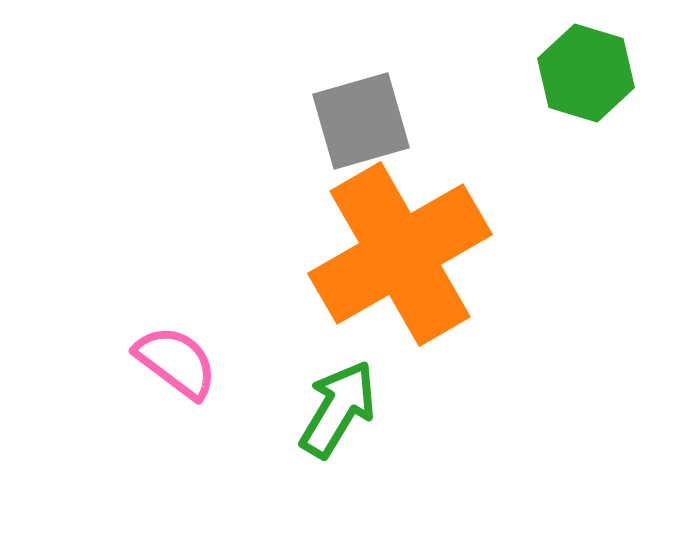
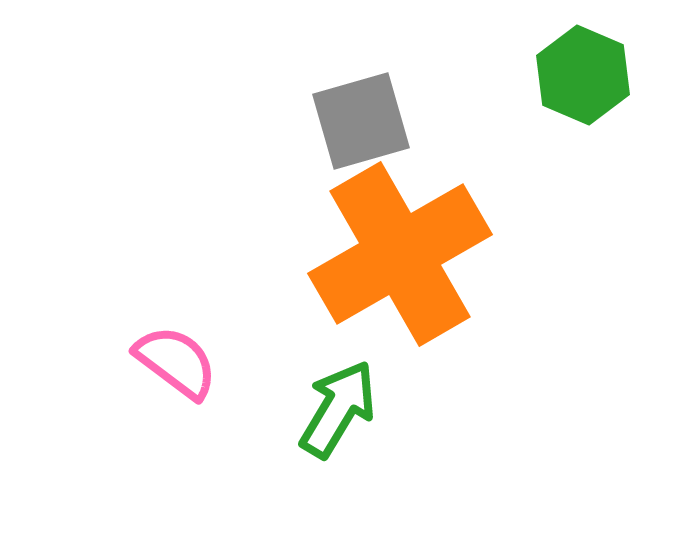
green hexagon: moved 3 px left, 2 px down; rotated 6 degrees clockwise
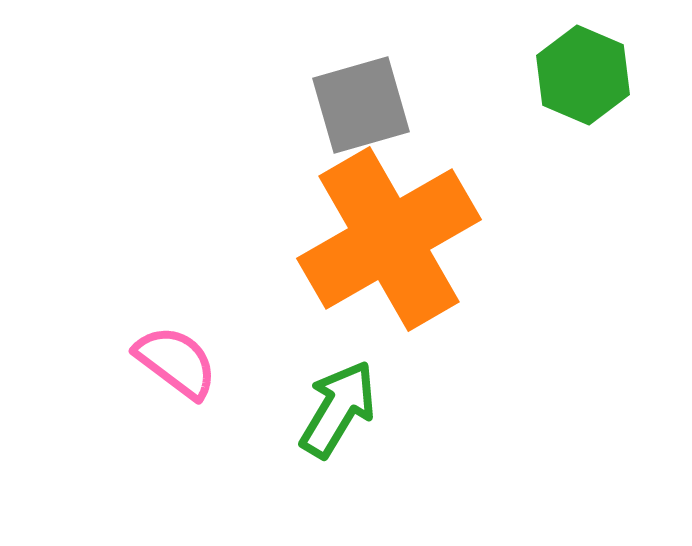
gray square: moved 16 px up
orange cross: moved 11 px left, 15 px up
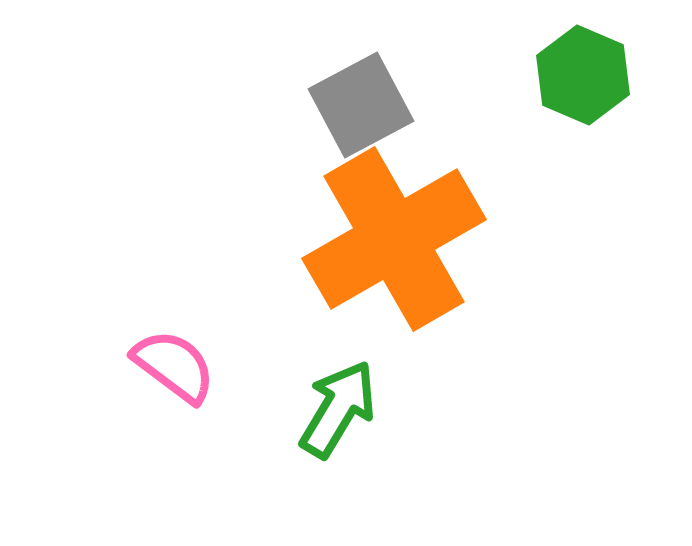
gray square: rotated 12 degrees counterclockwise
orange cross: moved 5 px right
pink semicircle: moved 2 px left, 4 px down
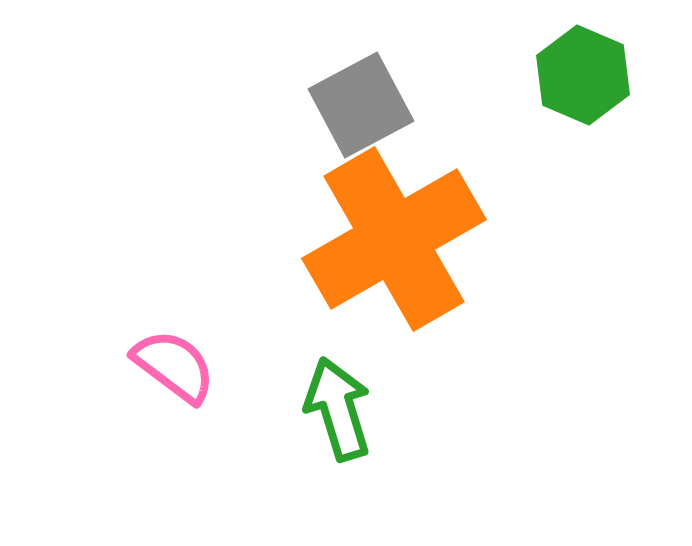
green arrow: rotated 48 degrees counterclockwise
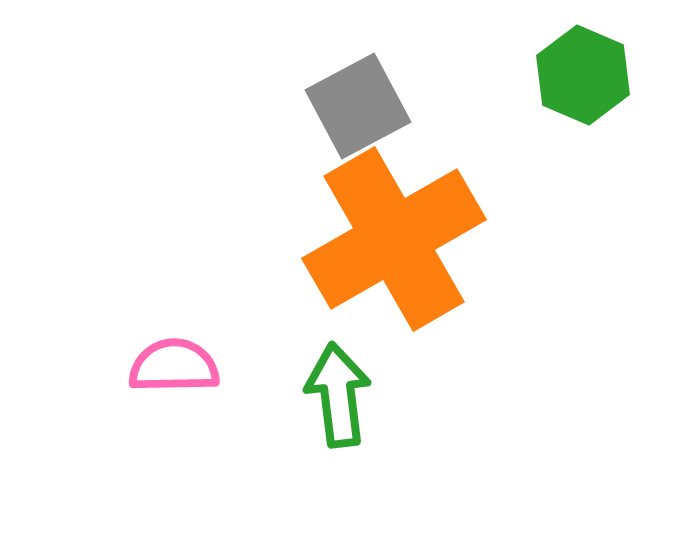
gray square: moved 3 px left, 1 px down
pink semicircle: rotated 38 degrees counterclockwise
green arrow: moved 14 px up; rotated 10 degrees clockwise
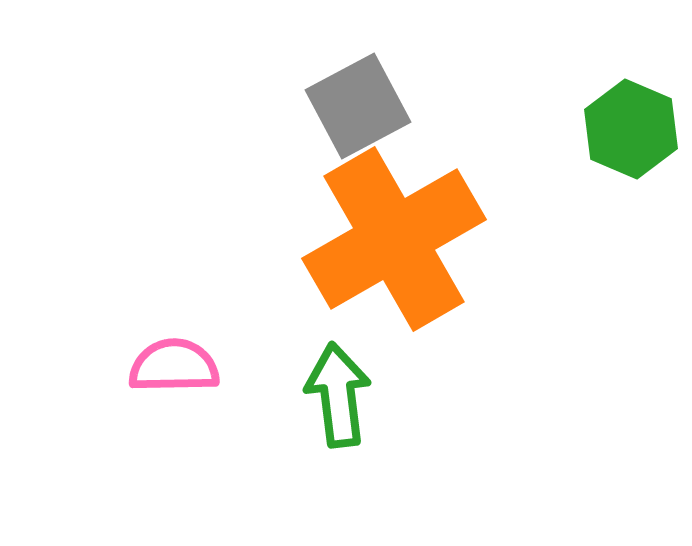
green hexagon: moved 48 px right, 54 px down
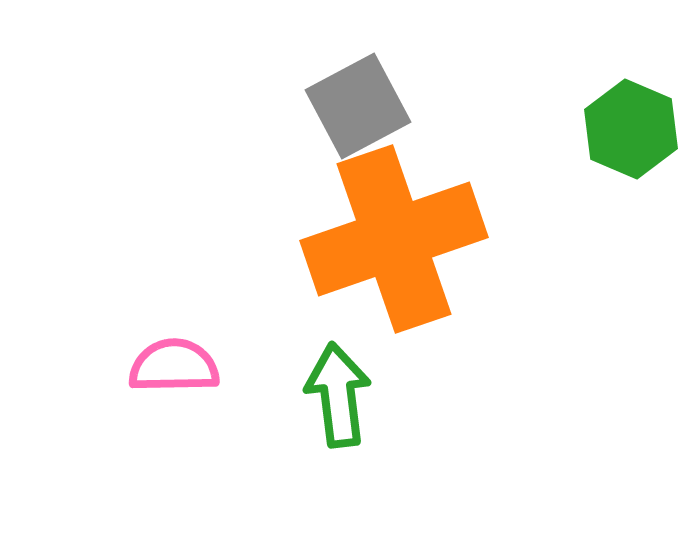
orange cross: rotated 11 degrees clockwise
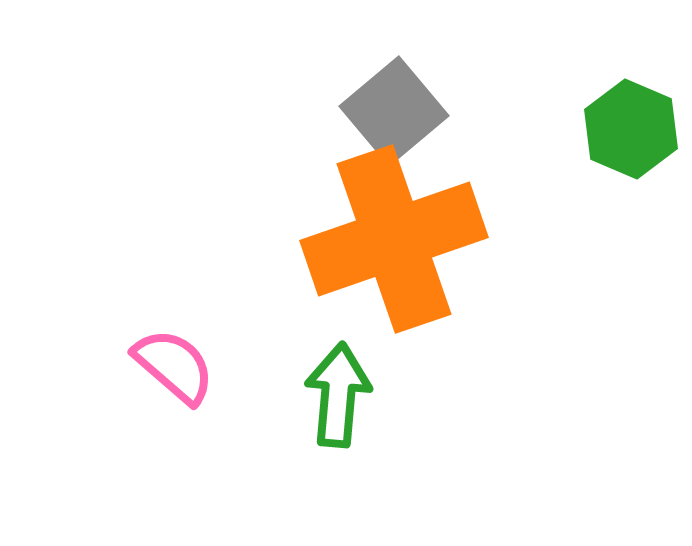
gray square: moved 36 px right, 5 px down; rotated 12 degrees counterclockwise
pink semicircle: rotated 42 degrees clockwise
green arrow: rotated 12 degrees clockwise
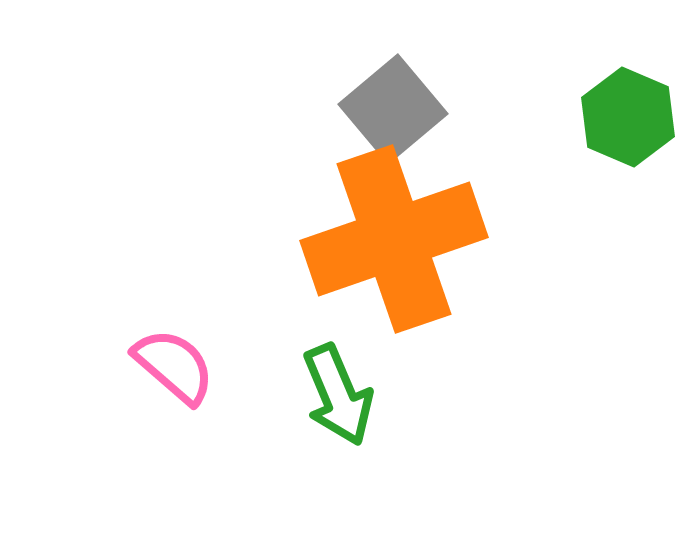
gray square: moved 1 px left, 2 px up
green hexagon: moved 3 px left, 12 px up
green arrow: rotated 152 degrees clockwise
